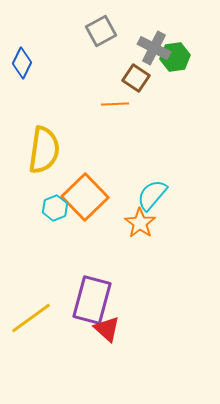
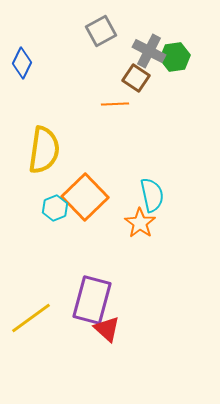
gray cross: moved 5 px left, 3 px down
cyan semicircle: rotated 128 degrees clockwise
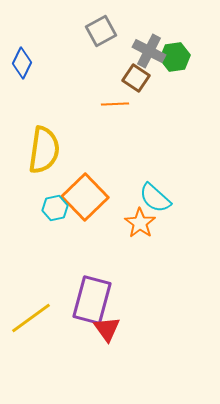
cyan semicircle: moved 3 px right, 3 px down; rotated 144 degrees clockwise
cyan hexagon: rotated 10 degrees clockwise
red triangle: rotated 12 degrees clockwise
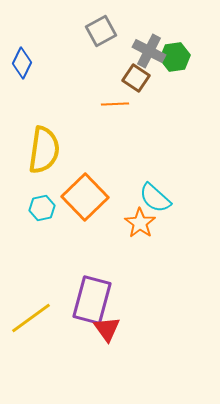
cyan hexagon: moved 13 px left
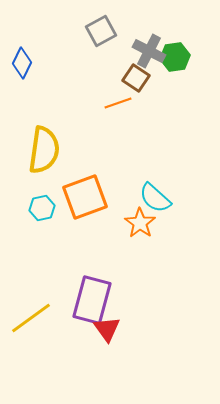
orange line: moved 3 px right, 1 px up; rotated 16 degrees counterclockwise
orange square: rotated 24 degrees clockwise
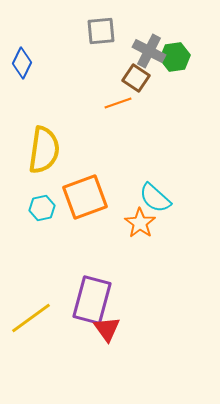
gray square: rotated 24 degrees clockwise
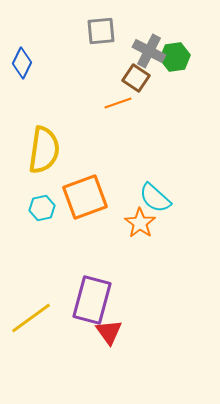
red triangle: moved 2 px right, 3 px down
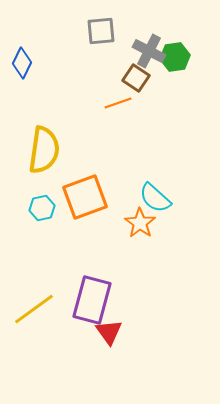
yellow line: moved 3 px right, 9 px up
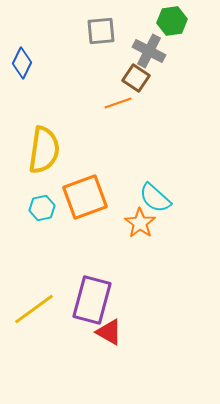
green hexagon: moved 3 px left, 36 px up
red triangle: rotated 24 degrees counterclockwise
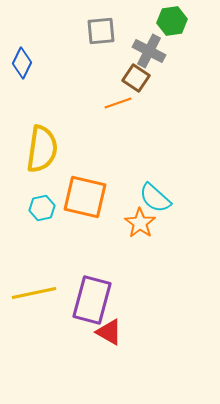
yellow semicircle: moved 2 px left, 1 px up
orange square: rotated 33 degrees clockwise
yellow line: moved 16 px up; rotated 24 degrees clockwise
